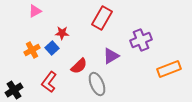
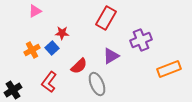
red rectangle: moved 4 px right
black cross: moved 1 px left
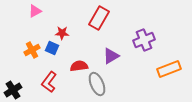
red rectangle: moved 7 px left
purple cross: moved 3 px right
blue square: rotated 24 degrees counterclockwise
red semicircle: rotated 144 degrees counterclockwise
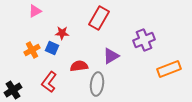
gray ellipse: rotated 30 degrees clockwise
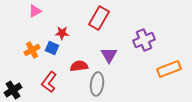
purple triangle: moved 2 px left, 1 px up; rotated 30 degrees counterclockwise
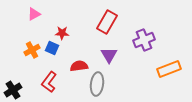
pink triangle: moved 1 px left, 3 px down
red rectangle: moved 8 px right, 4 px down
